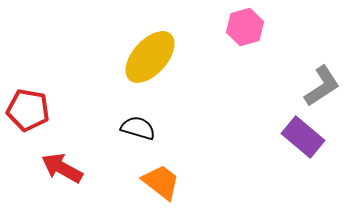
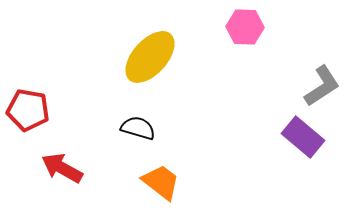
pink hexagon: rotated 18 degrees clockwise
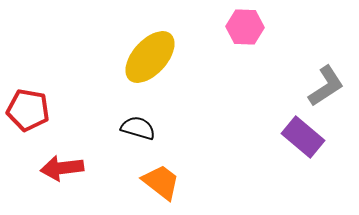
gray L-shape: moved 4 px right
red arrow: rotated 36 degrees counterclockwise
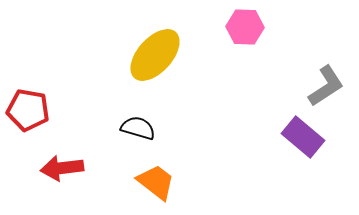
yellow ellipse: moved 5 px right, 2 px up
orange trapezoid: moved 5 px left
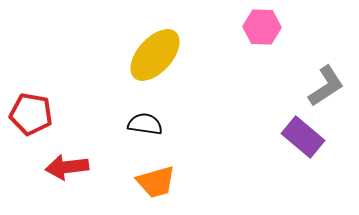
pink hexagon: moved 17 px right
red pentagon: moved 3 px right, 4 px down
black semicircle: moved 7 px right, 4 px up; rotated 8 degrees counterclockwise
red arrow: moved 5 px right, 1 px up
orange trapezoid: rotated 126 degrees clockwise
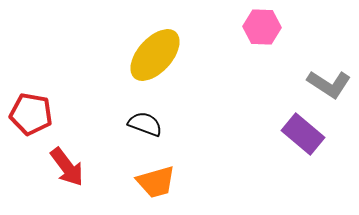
gray L-shape: moved 3 px right, 2 px up; rotated 66 degrees clockwise
black semicircle: rotated 12 degrees clockwise
purple rectangle: moved 3 px up
red arrow: rotated 120 degrees counterclockwise
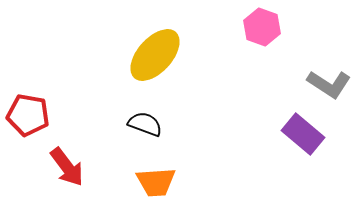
pink hexagon: rotated 18 degrees clockwise
red pentagon: moved 3 px left, 1 px down
orange trapezoid: rotated 12 degrees clockwise
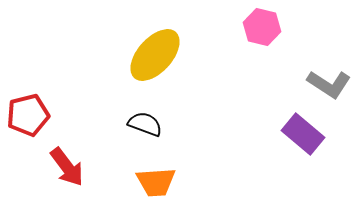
pink hexagon: rotated 6 degrees counterclockwise
red pentagon: rotated 24 degrees counterclockwise
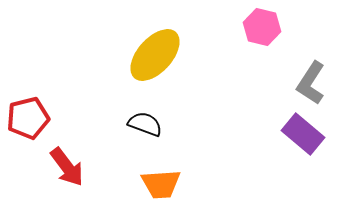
gray L-shape: moved 18 px left, 1 px up; rotated 90 degrees clockwise
red pentagon: moved 3 px down
orange trapezoid: moved 5 px right, 2 px down
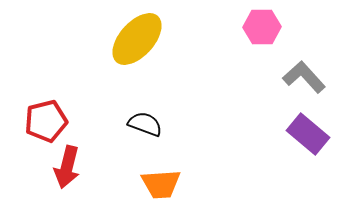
pink hexagon: rotated 15 degrees counterclockwise
yellow ellipse: moved 18 px left, 16 px up
gray L-shape: moved 7 px left, 6 px up; rotated 105 degrees clockwise
red pentagon: moved 18 px right, 3 px down
purple rectangle: moved 5 px right
red arrow: rotated 51 degrees clockwise
